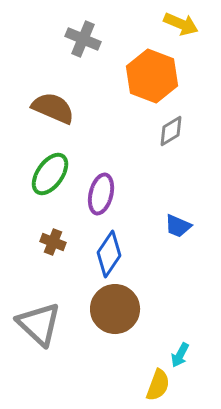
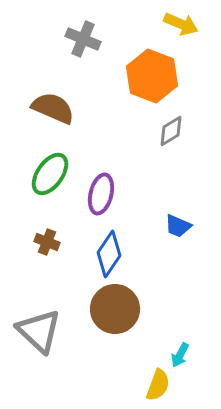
brown cross: moved 6 px left
gray triangle: moved 7 px down
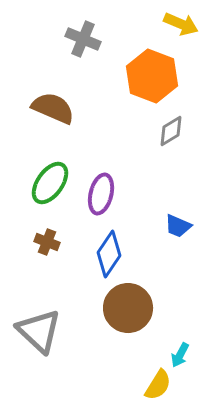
green ellipse: moved 9 px down
brown circle: moved 13 px right, 1 px up
yellow semicircle: rotated 12 degrees clockwise
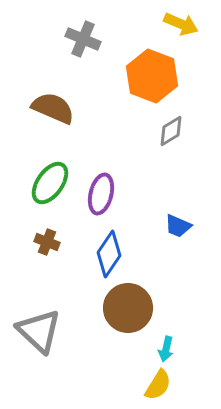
cyan arrow: moved 14 px left, 6 px up; rotated 15 degrees counterclockwise
